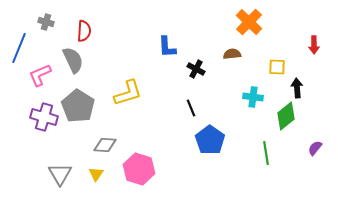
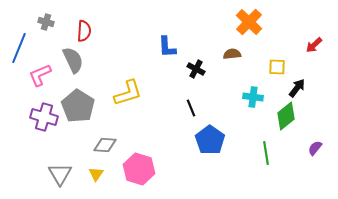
red arrow: rotated 48 degrees clockwise
black arrow: rotated 42 degrees clockwise
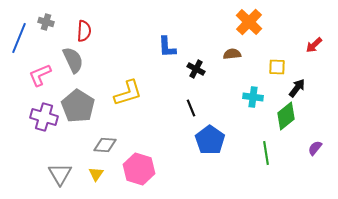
blue line: moved 10 px up
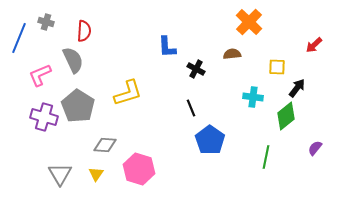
green line: moved 4 px down; rotated 20 degrees clockwise
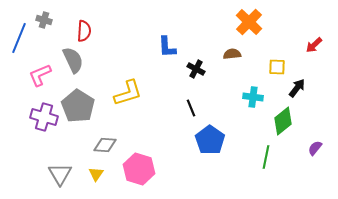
gray cross: moved 2 px left, 2 px up
green diamond: moved 3 px left, 5 px down
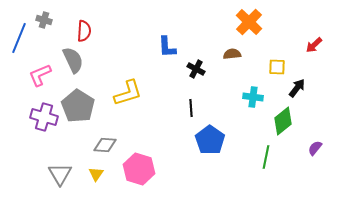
black line: rotated 18 degrees clockwise
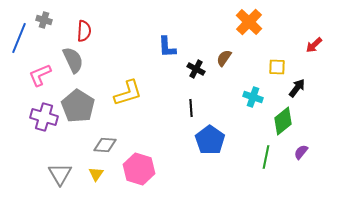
brown semicircle: moved 8 px left, 4 px down; rotated 48 degrees counterclockwise
cyan cross: rotated 12 degrees clockwise
purple semicircle: moved 14 px left, 4 px down
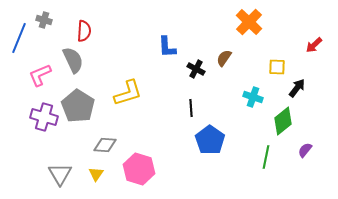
purple semicircle: moved 4 px right, 2 px up
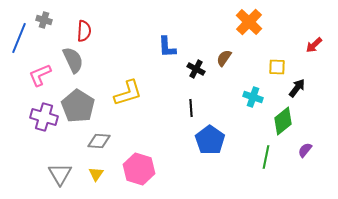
gray diamond: moved 6 px left, 4 px up
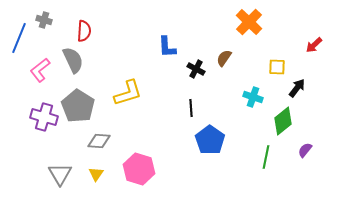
pink L-shape: moved 5 px up; rotated 15 degrees counterclockwise
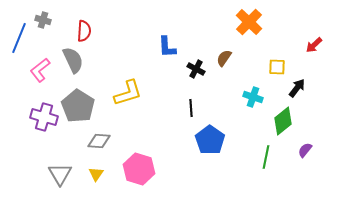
gray cross: moved 1 px left
